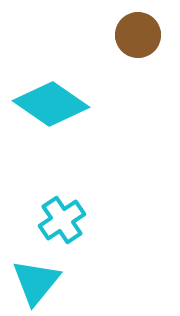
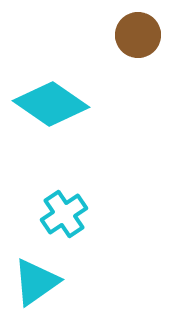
cyan cross: moved 2 px right, 6 px up
cyan triangle: rotated 16 degrees clockwise
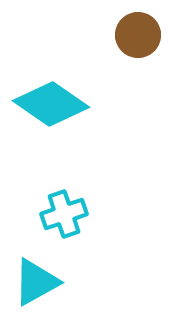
cyan cross: rotated 15 degrees clockwise
cyan triangle: rotated 6 degrees clockwise
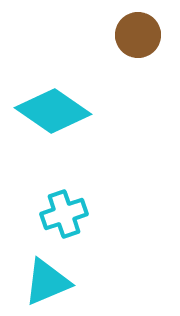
cyan diamond: moved 2 px right, 7 px down
cyan triangle: moved 11 px right; rotated 6 degrees clockwise
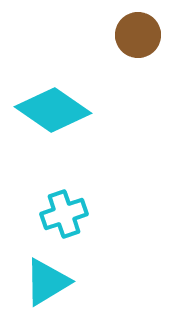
cyan diamond: moved 1 px up
cyan triangle: rotated 8 degrees counterclockwise
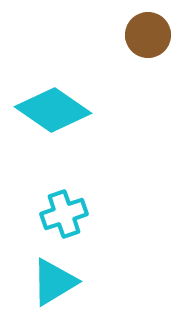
brown circle: moved 10 px right
cyan triangle: moved 7 px right
